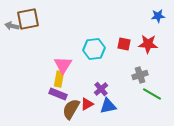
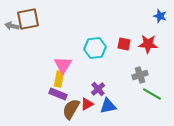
blue star: moved 2 px right; rotated 24 degrees clockwise
cyan hexagon: moved 1 px right, 1 px up
purple cross: moved 3 px left
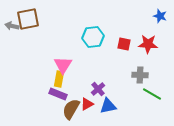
cyan hexagon: moved 2 px left, 11 px up
gray cross: rotated 21 degrees clockwise
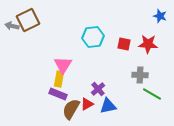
brown square: moved 1 px down; rotated 15 degrees counterclockwise
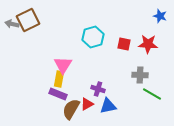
gray arrow: moved 2 px up
cyan hexagon: rotated 10 degrees counterclockwise
purple cross: rotated 32 degrees counterclockwise
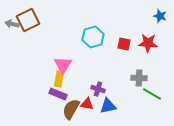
red star: moved 1 px up
gray cross: moved 1 px left, 3 px down
red triangle: rotated 40 degrees clockwise
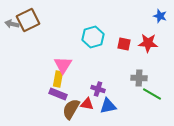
yellow rectangle: moved 1 px left
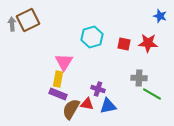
gray arrow: rotated 72 degrees clockwise
cyan hexagon: moved 1 px left
pink triangle: moved 1 px right, 3 px up
